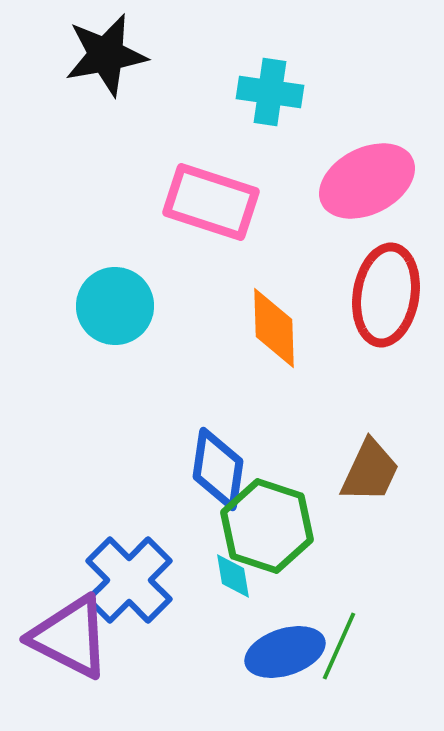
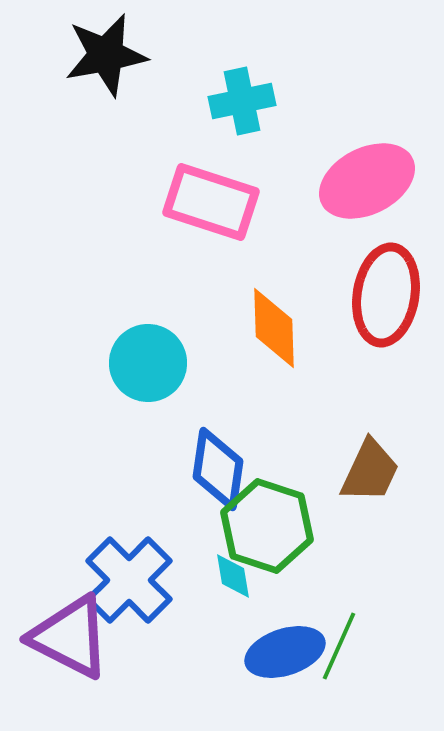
cyan cross: moved 28 px left, 9 px down; rotated 20 degrees counterclockwise
cyan circle: moved 33 px right, 57 px down
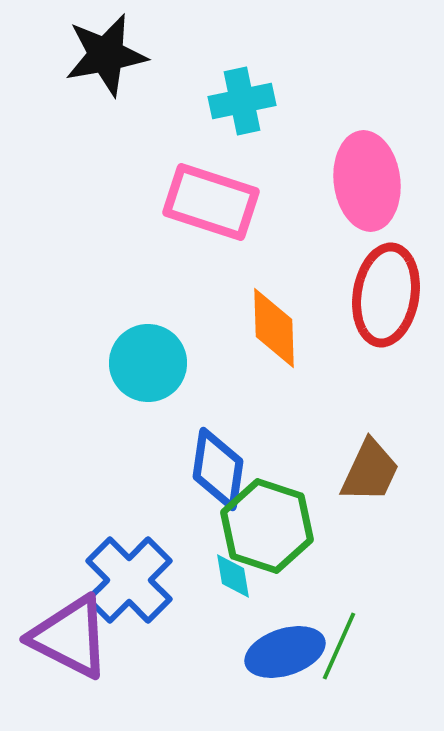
pink ellipse: rotated 70 degrees counterclockwise
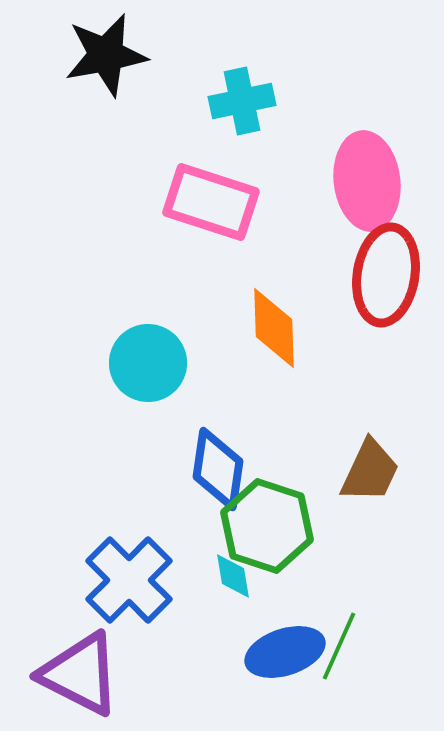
red ellipse: moved 20 px up
purple triangle: moved 10 px right, 37 px down
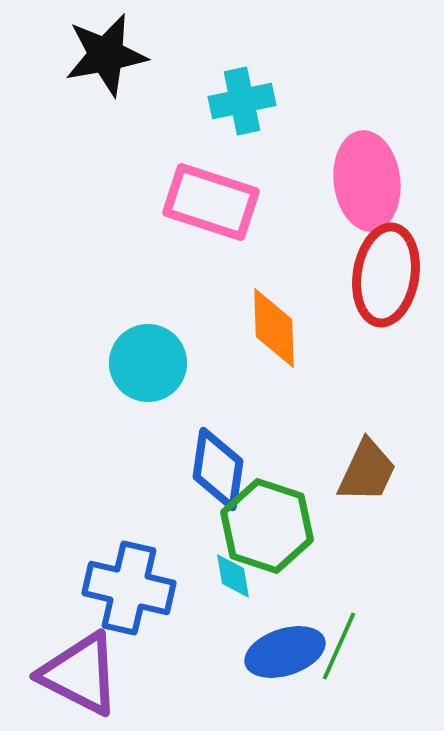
brown trapezoid: moved 3 px left
blue cross: moved 8 px down; rotated 32 degrees counterclockwise
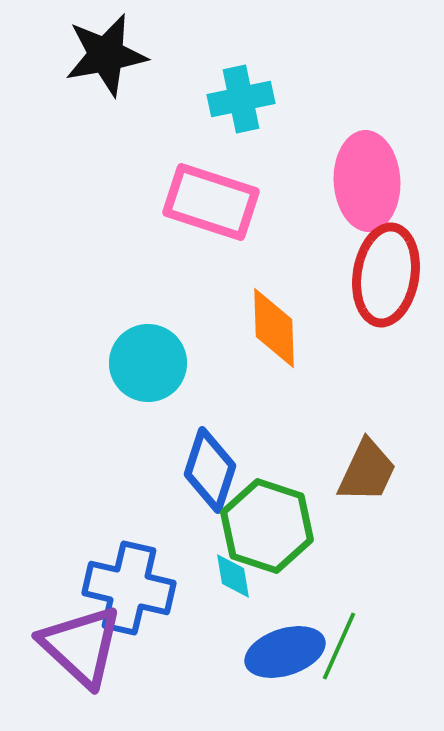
cyan cross: moved 1 px left, 2 px up
pink ellipse: rotated 4 degrees clockwise
blue diamond: moved 8 px left, 1 px down; rotated 10 degrees clockwise
purple triangle: moved 1 px right, 28 px up; rotated 16 degrees clockwise
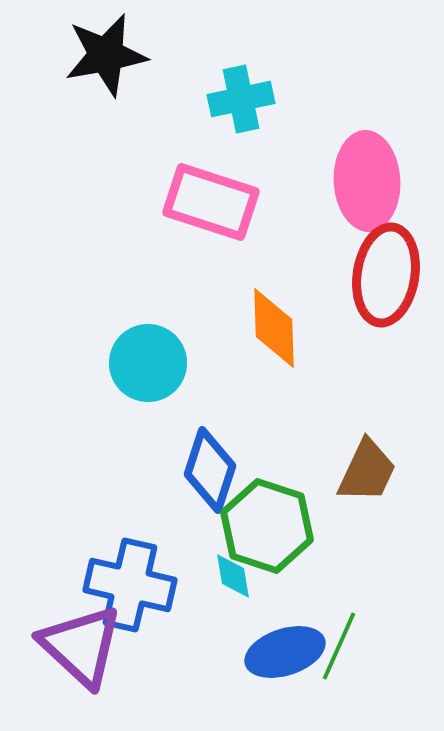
blue cross: moved 1 px right, 3 px up
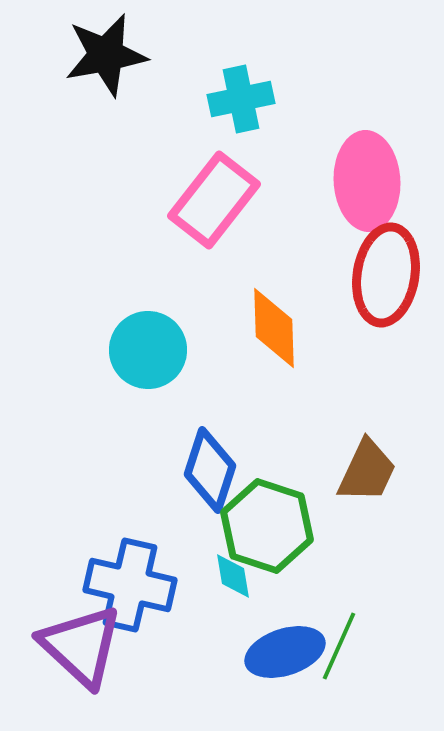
pink rectangle: moved 3 px right, 2 px up; rotated 70 degrees counterclockwise
cyan circle: moved 13 px up
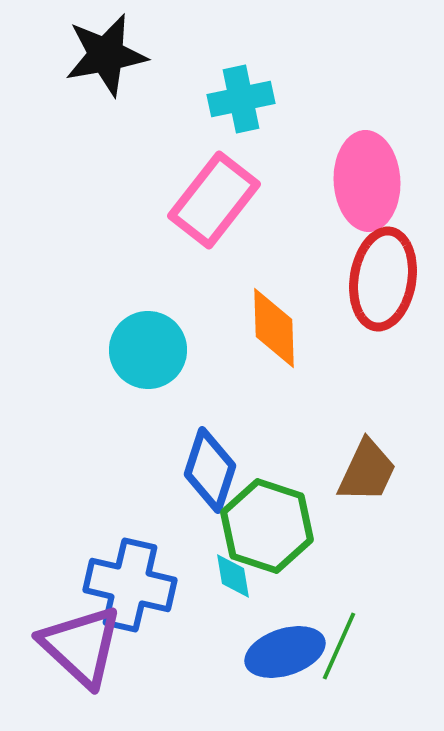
red ellipse: moved 3 px left, 4 px down
